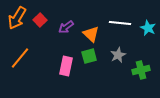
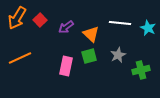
orange line: rotated 25 degrees clockwise
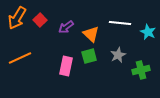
cyan star: moved 4 px down
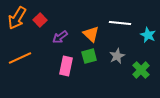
purple arrow: moved 6 px left, 10 px down
cyan star: moved 3 px down
gray star: moved 1 px left, 1 px down
green cross: rotated 30 degrees counterclockwise
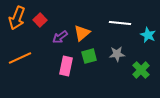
orange arrow: rotated 10 degrees counterclockwise
orange triangle: moved 9 px left, 1 px up; rotated 36 degrees clockwise
gray star: moved 2 px up; rotated 21 degrees clockwise
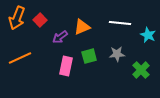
orange triangle: moved 6 px up; rotated 18 degrees clockwise
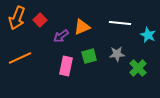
purple arrow: moved 1 px right, 1 px up
green cross: moved 3 px left, 2 px up
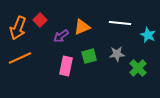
orange arrow: moved 1 px right, 10 px down
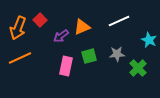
white line: moved 1 px left, 2 px up; rotated 30 degrees counterclockwise
cyan star: moved 1 px right, 5 px down
